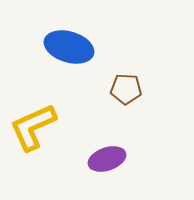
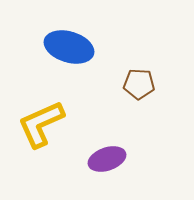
brown pentagon: moved 13 px right, 5 px up
yellow L-shape: moved 8 px right, 3 px up
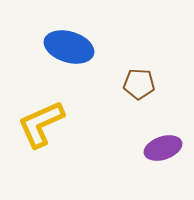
purple ellipse: moved 56 px right, 11 px up
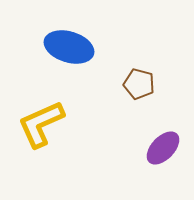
brown pentagon: rotated 12 degrees clockwise
purple ellipse: rotated 27 degrees counterclockwise
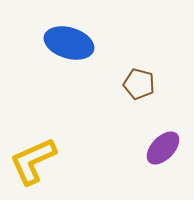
blue ellipse: moved 4 px up
yellow L-shape: moved 8 px left, 37 px down
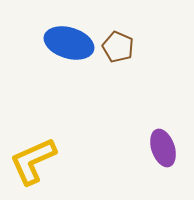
brown pentagon: moved 21 px left, 37 px up; rotated 8 degrees clockwise
purple ellipse: rotated 63 degrees counterclockwise
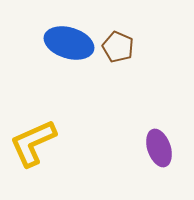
purple ellipse: moved 4 px left
yellow L-shape: moved 18 px up
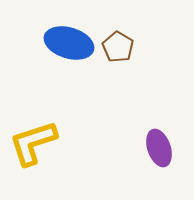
brown pentagon: rotated 8 degrees clockwise
yellow L-shape: rotated 6 degrees clockwise
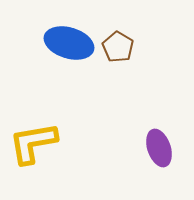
yellow L-shape: rotated 8 degrees clockwise
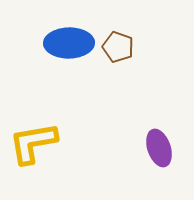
blue ellipse: rotated 18 degrees counterclockwise
brown pentagon: rotated 12 degrees counterclockwise
